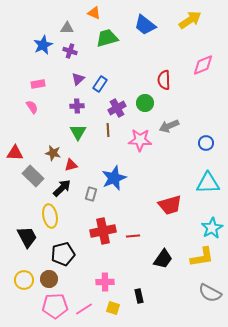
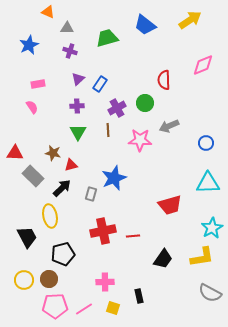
orange triangle at (94, 13): moved 46 px left, 1 px up
blue star at (43, 45): moved 14 px left
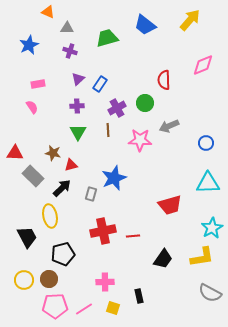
yellow arrow at (190, 20): rotated 15 degrees counterclockwise
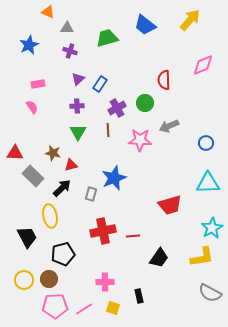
black trapezoid at (163, 259): moved 4 px left, 1 px up
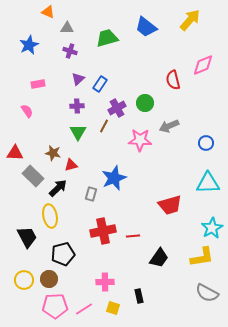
blue trapezoid at (145, 25): moved 1 px right, 2 px down
red semicircle at (164, 80): moved 9 px right; rotated 12 degrees counterclockwise
pink semicircle at (32, 107): moved 5 px left, 4 px down
brown line at (108, 130): moved 4 px left, 4 px up; rotated 32 degrees clockwise
black arrow at (62, 188): moved 4 px left
gray semicircle at (210, 293): moved 3 px left
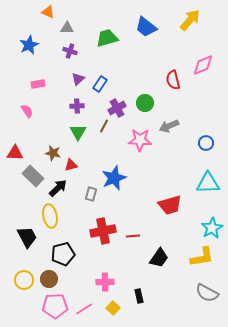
yellow square at (113, 308): rotated 24 degrees clockwise
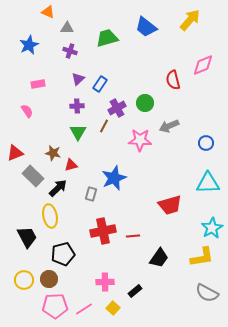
red triangle at (15, 153): rotated 24 degrees counterclockwise
black rectangle at (139, 296): moved 4 px left, 5 px up; rotated 64 degrees clockwise
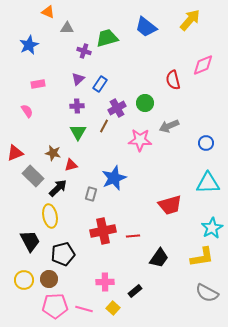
purple cross at (70, 51): moved 14 px right
black trapezoid at (27, 237): moved 3 px right, 4 px down
pink line at (84, 309): rotated 48 degrees clockwise
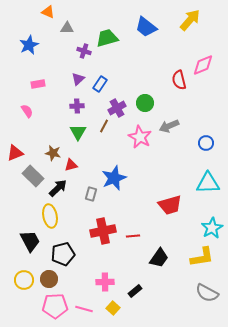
red semicircle at (173, 80): moved 6 px right
pink star at (140, 140): moved 3 px up; rotated 25 degrees clockwise
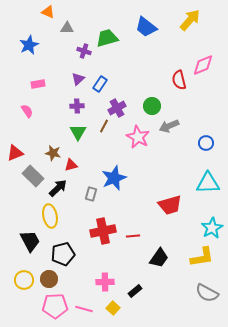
green circle at (145, 103): moved 7 px right, 3 px down
pink star at (140, 137): moved 2 px left
